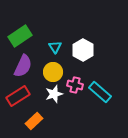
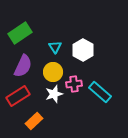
green rectangle: moved 3 px up
pink cross: moved 1 px left, 1 px up; rotated 21 degrees counterclockwise
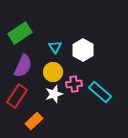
red rectangle: moved 1 px left; rotated 25 degrees counterclockwise
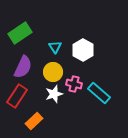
purple semicircle: moved 1 px down
pink cross: rotated 21 degrees clockwise
cyan rectangle: moved 1 px left, 1 px down
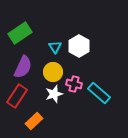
white hexagon: moved 4 px left, 4 px up
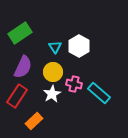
white star: moved 2 px left; rotated 12 degrees counterclockwise
